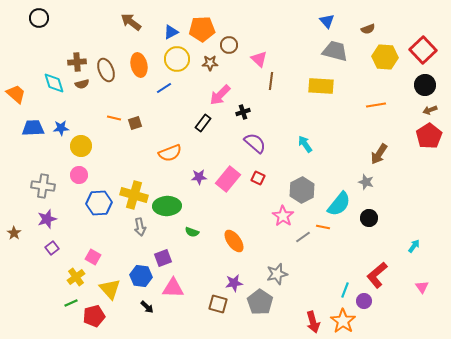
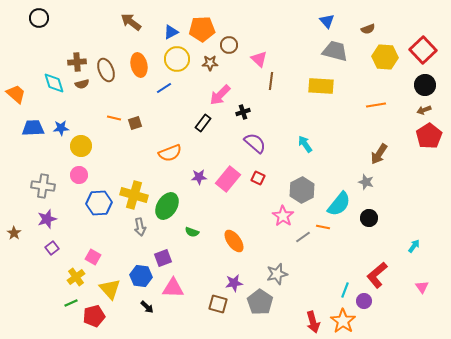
brown arrow at (430, 110): moved 6 px left
green ellipse at (167, 206): rotated 56 degrees counterclockwise
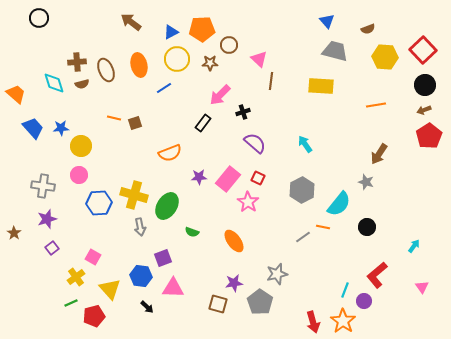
blue trapezoid at (33, 128): rotated 50 degrees clockwise
pink star at (283, 216): moved 35 px left, 14 px up
black circle at (369, 218): moved 2 px left, 9 px down
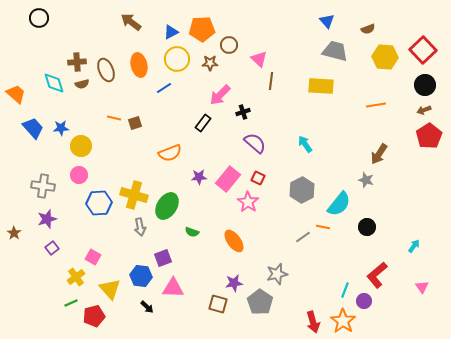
gray star at (366, 182): moved 2 px up
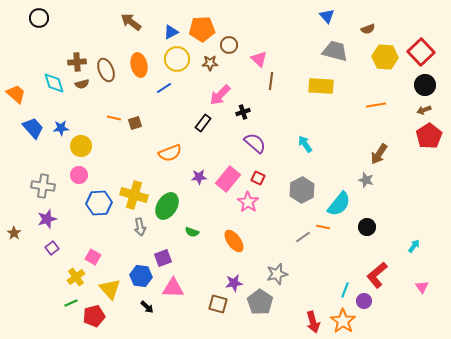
blue triangle at (327, 21): moved 5 px up
red square at (423, 50): moved 2 px left, 2 px down
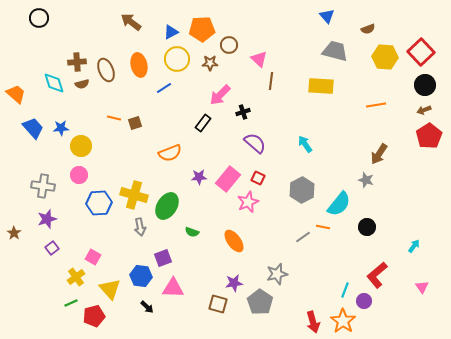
pink star at (248, 202): rotated 15 degrees clockwise
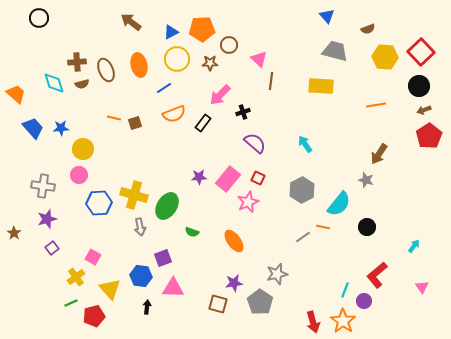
black circle at (425, 85): moved 6 px left, 1 px down
yellow circle at (81, 146): moved 2 px right, 3 px down
orange semicircle at (170, 153): moved 4 px right, 39 px up
black arrow at (147, 307): rotated 128 degrees counterclockwise
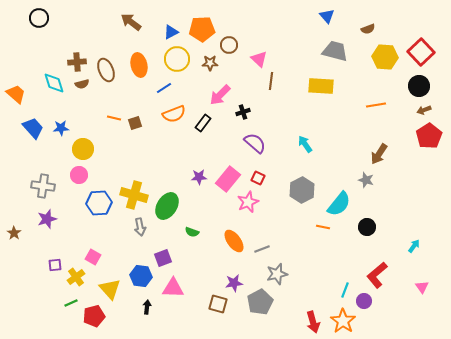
gray line at (303, 237): moved 41 px left, 12 px down; rotated 14 degrees clockwise
purple square at (52, 248): moved 3 px right, 17 px down; rotated 32 degrees clockwise
gray pentagon at (260, 302): rotated 10 degrees clockwise
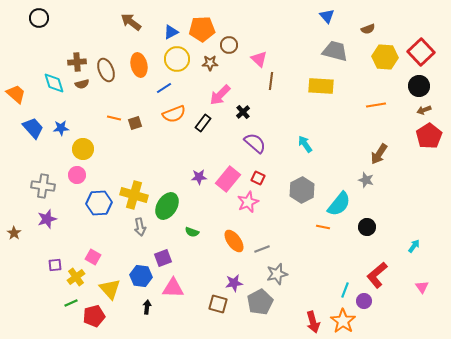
black cross at (243, 112): rotated 24 degrees counterclockwise
pink circle at (79, 175): moved 2 px left
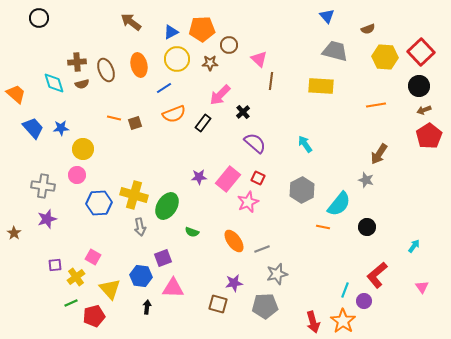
gray pentagon at (260, 302): moved 5 px right, 4 px down; rotated 25 degrees clockwise
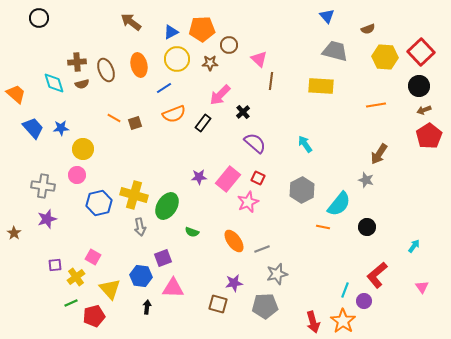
orange line at (114, 118): rotated 16 degrees clockwise
blue hexagon at (99, 203): rotated 10 degrees counterclockwise
